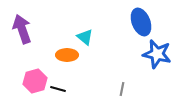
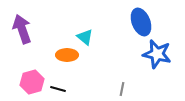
pink hexagon: moved 3 px left, 1 px down
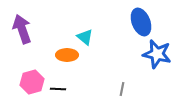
black line: rotated 14 degrees counterclockwise
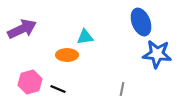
purple arrow: rotated 84 degrees clockwise
cyan triangle: rotated 48 degrees counterclockwise
blue star: rotated 8 degrees counterclockwise
pink hexagon: moved 2 px left
black line: rotated 21 degrees clockwise
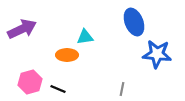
blue ellipse: moved 7 px left
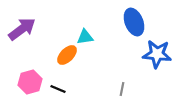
purple arrow: rotated 12 degrees counterclockwise
orange ellipse: rotated 45 degrees counterclockwise
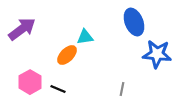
pink hexagon: rotated 15 degrees counterclockwise
